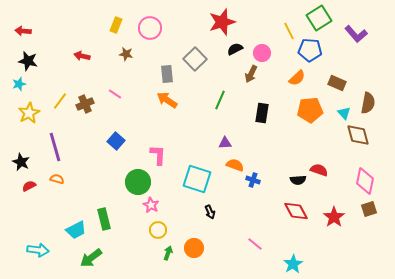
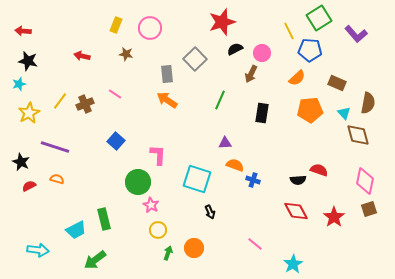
purple line at (55, 147): rotated 56 degrees counterclockwise
green arrow at (91, 258): moved 4 px right, 2 px down
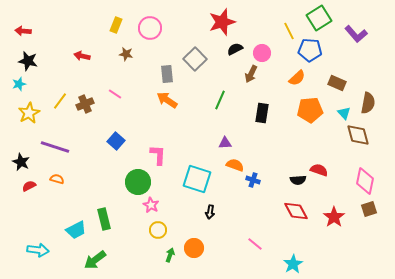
black arrow at (210, 212): rotated 32 degrees clockwise
green arrow at (168, 253): moved 2 px right, 2 px down
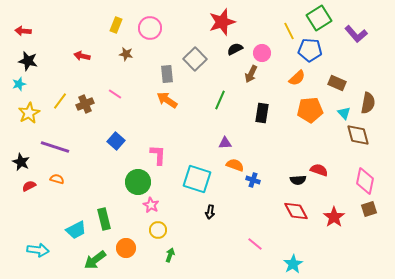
orange circle at (194, 248): moved 68 px left
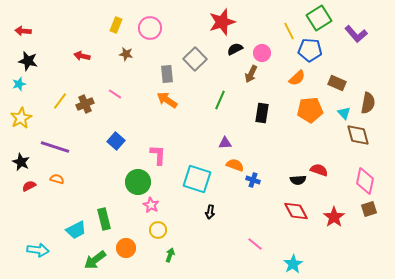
yellow star at (29, 113): moved 8 px left, 5 px down
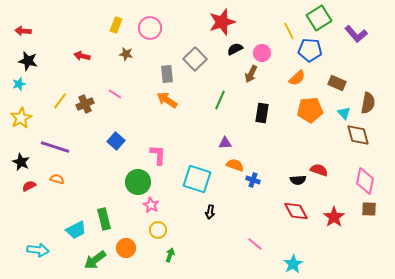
brown square at (369, 209): rotated 21 degrees clockwise
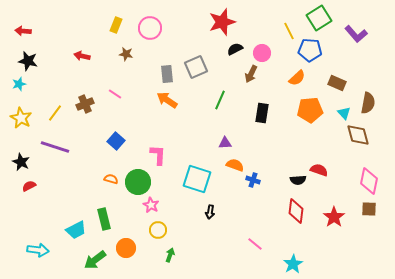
gray square at (195, 59): moved 1 px right, 8 px down; rotated 20 degrees clockwise
yellow line at (60, 101): moved 5 px left, 12 px down
yellow star at (21, 118): rotated 15 degrees counterclockwise
orange semicircle at (57, 179): moved 54 px right
pink diamond at (365, 181): moved 4 px right
red diamond at (296, 211): rotated 35 degrees clockwise
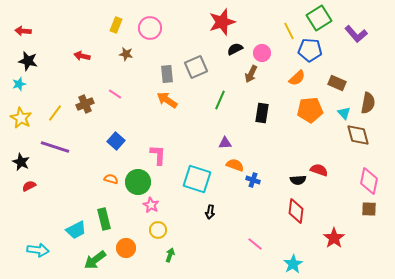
red star at (334, 217): moved 21 px down
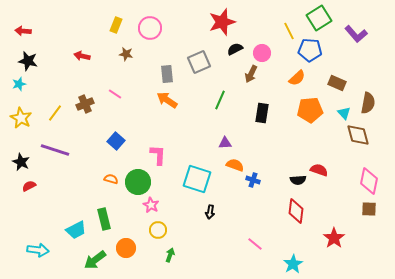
gray square at (196, 67): moved 3 px right, 5 px up
purple line at (55, 147): moved 3 px down
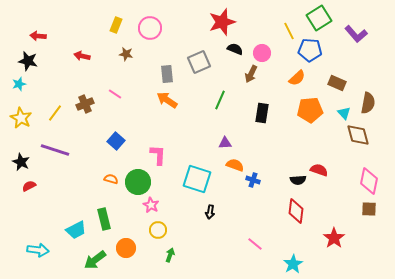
red arrow at (23, 31): moved 15 px right, 5 px down
black semicircle at (235, 49): rotated 49 degrees clockwise
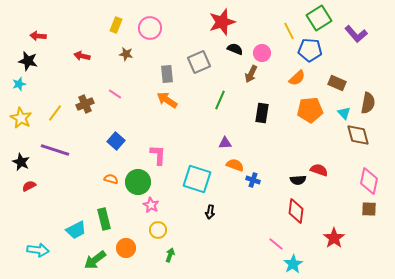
pink line at (255, 244): moved 21 px right
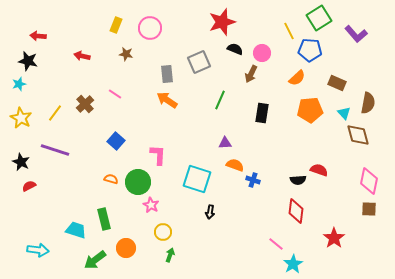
brown cross at (85, 104): rotated 18 degrees counterclockwise
cyan trapezoid at (76, 230): rotated 135 degrees counterclockwise
yellow circle at (158, 230): moved 5 px right, 2 px down
